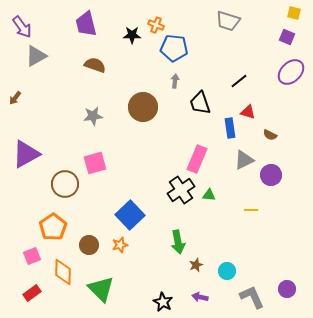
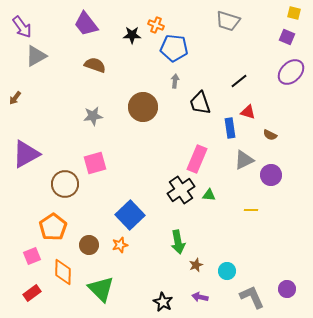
purple trapezoid at (86, 24): rotated 24 degrees counterclockwise
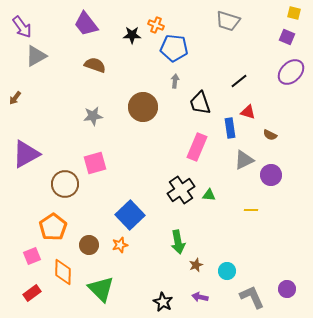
pink rectangle at (197, 159): moved 12 px up
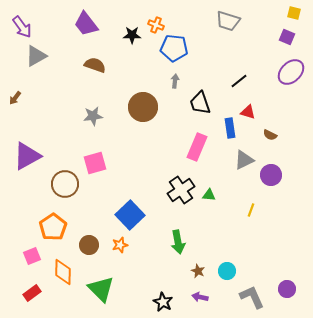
purple triangle at (26, 154): moved 1 px right, 2 px down
yellow line at (251, 210): rotated 72 degrees counterclockwise
brown star at (196, 265): moved 2 px right, 6 px down; rotated 24 degrees counterclockwise
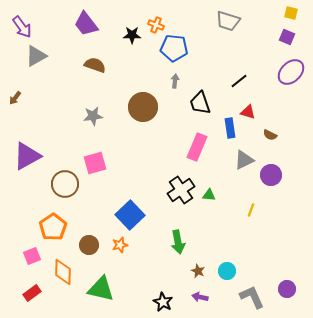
yellow square at (294, 13): moved 3 px left
green triangle at (101, 289): rotated 32 degrees counterclockwise
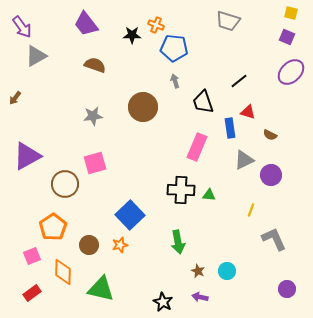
gray arrow at (175, 81): rotated 24 degrees counterclockwise
black trapezoid at (200, 103): moved 3 px right, 1 px up
black cross at (181, 190): rotated 36 degrees clockwise
gray L-shape at (252, 297): moved 22 px right, 58 px up
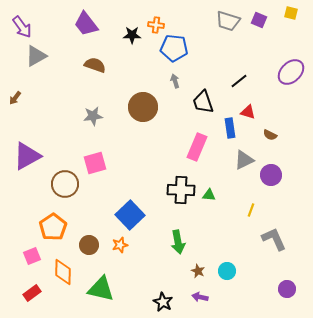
orange cross at (156, 25): rotated 14 degrees counterclockwise
purple square at (287, 37): moved 28 px left, 17 px up
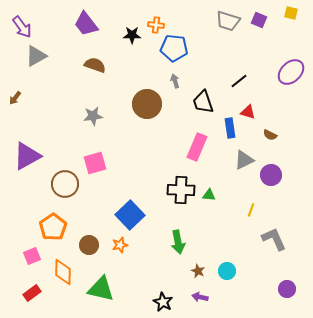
brown circle at (143, 107): moved 4 px right, 3 px up
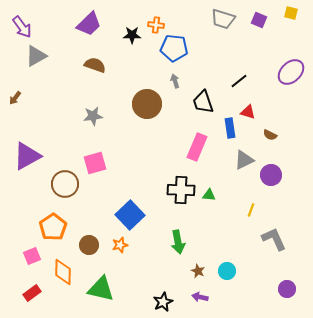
gray trapezoid at (228, 21): moved 5 px left, 2 px up
purple trapezoid at (86, 24): moved 3 px right; rotated 96 degrees counterclockwise
black star at (163, 302): rotated 18 degrees clockwise
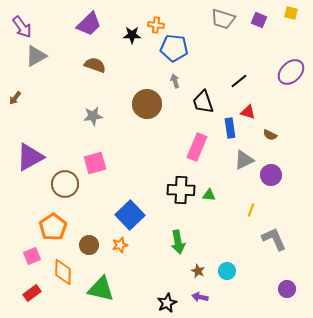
purple triangle at (27, 156): moved 3 px right, 1 px down
black star at (163, 302): moved 4 px right, 1 px down
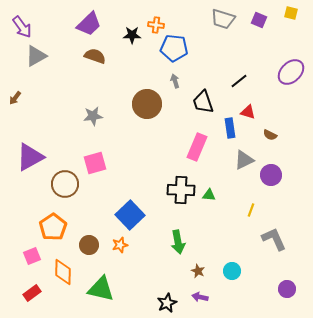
brown semicircle at (95, 65): moved 9 px up
cyan circle at (227, 271): moved 5 px right
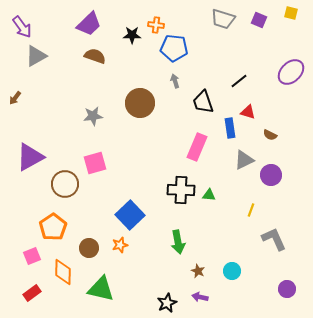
brown circle at (147, 104): moved 7 px left, 1 px up
brown circle at (89, 245): moved 3 px down
